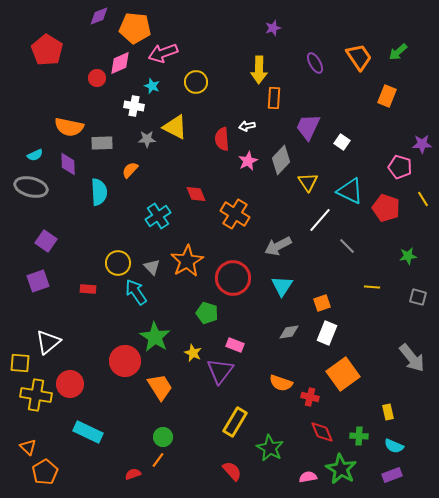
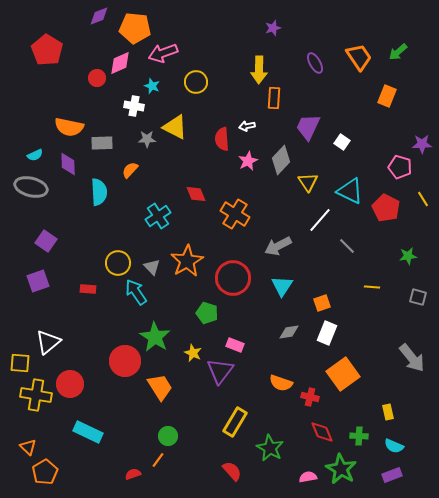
red pentagon at (386, 208): rotated 8 degrees clockwise
green circle at (163, 437): moved 5 px right, 1 px up
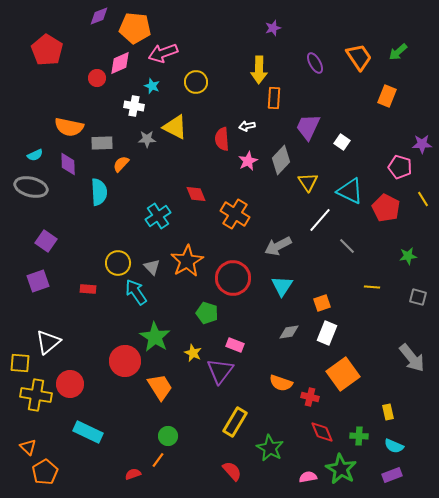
orange semicircle at (130, 170): moved 9 px left, 6 px up
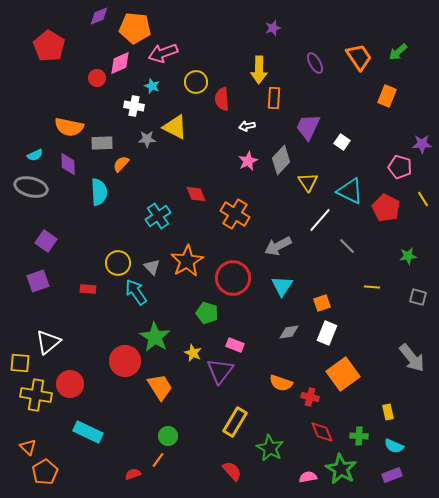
red pentagon at (47, 50): moved 2 px right, 4 px up
red semicircle at (222, 139): moved 40 px up
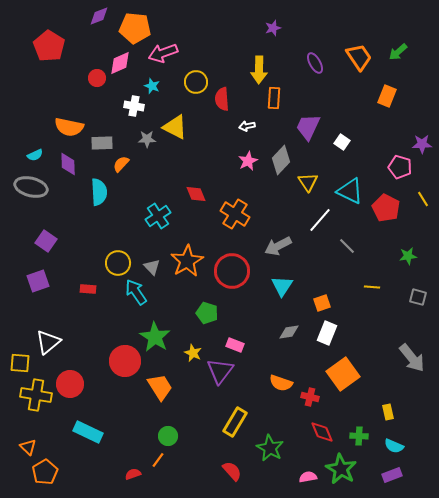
red circle at (233, 278): moved 1 px left, 7 px up
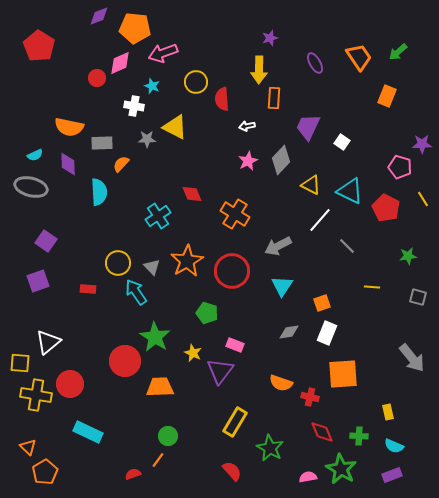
purple star at (273, 28): moved 3 px left, 10 px down
red pentagon at (49, 46): moved 10 px left
yellow triangle at (308, 182): moved 3 px right, 3 px down; rotated 30 degrees counterclockwise
red diamond at (196, 194): moved 4 px left
orange square at (343, 374): rotated 32 degrees clockwise
orange trapezoid at (160, 387): rotated 60 degrees counterclockwise
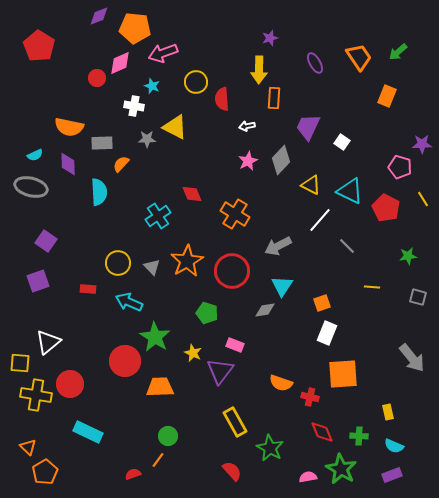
cyan arrow at (136, 292): moved 7 px left, 10 px down; rotated 32 degrees counterclockwise
gray diamond at (289, 332): moved 24 px left, 22 px up
yellow rectangle at (235, 422): rotated 60 degrees counterclockwise
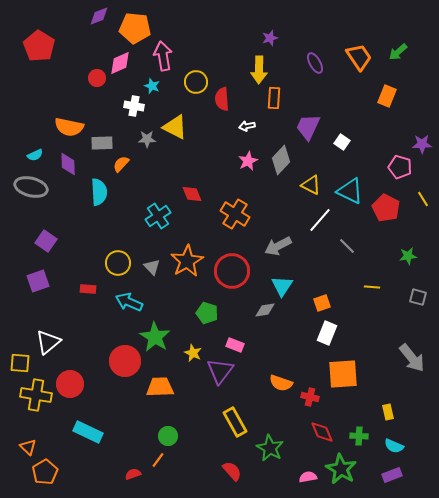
pink arrow at (163, 53): moved 3 px down; rotated 100 degrees clockwise
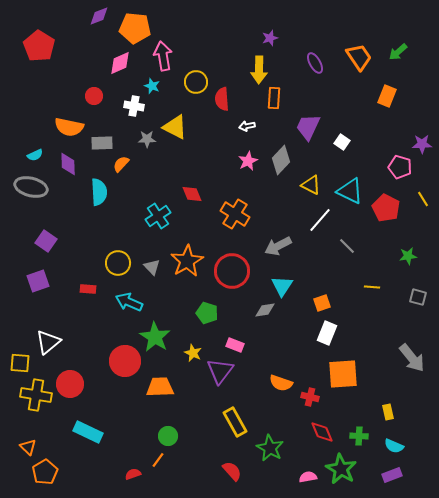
red circle at (97, 78): moved 3 px left, 18 px down
